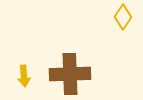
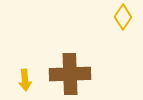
yellow arrow: moved 1 px right, 4 px down
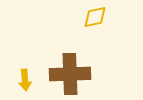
yellow diamond: moved 28 px left; rotated 45 degrees clockwise
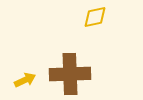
yellow arrow: rotated 110 degrees counterclockwise
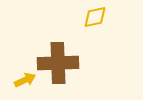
brown cross: moved 12 px left, 11 px up
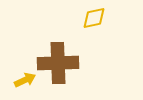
yellow diamond: moved 1 px left, 1 px down
